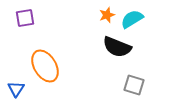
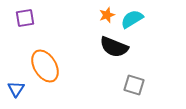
black semicircle: moved 3 px left
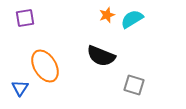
black semicircle: moved 13 px left, 9 px down
blue triangle: moved 4 px right, 1 px up
